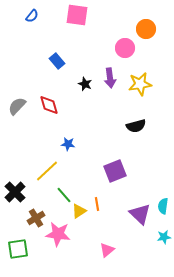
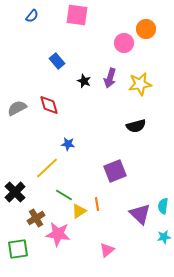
pink circle: moved 1 px left, 5 px up
purple arrow: rotated 24 degrees clockwise
black star: moved 1 px left, 3 px up
gray semicircle: moved 2 px down; rotated 18 degrees clockwise
yellow line: moved 3 px up
green line: rotated 18 degrees counterclockwise
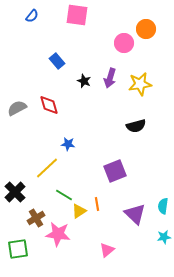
purple triangle: moved 5 px left
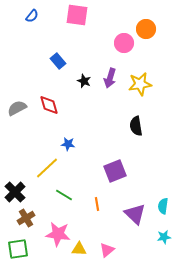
blue rectangle: moved 1 px right
black semicircle: rotated 96 degrees clockwise
yellow triangle: moved 38 px down; rotated 35 degrees clockwise
brown cross: moved 10 px left
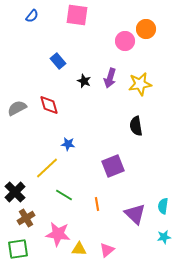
pink circle: moved 1 px right, 2 px up
purple square: moved 2 px left, 5 px up
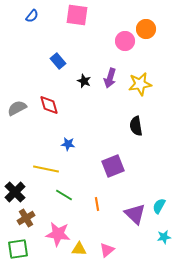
yellow line: moved 1 px left, 1 px down; rotated 55 degrees clockwise
cyan semicircle: moved 4 px left; rotated 21 degrees clockwise
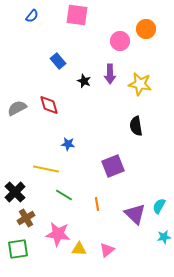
pink circle: moved 5 px left
purple arrow: moved 4 px up; rotated 18 degrees counterclockwise
yellow star: rotated 20 degrees clockwise
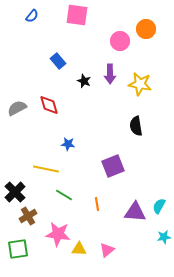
purple triangle: moved 2 px up; rotated 40 degrees counterclockwise
brown cross: moved 2 px right, 2 px up
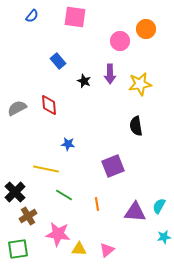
pink square: moved 2 px left, 2 px down
yellow star: rotated 20 degrees counterclockwise
red diamond: rotated 10 degrees clockwise
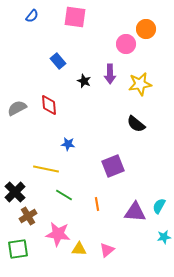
pink circle: moved 6 px right, 3 px down
black semicircle: moved 2 px up; rotated 42 degrees counterclockwise
